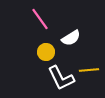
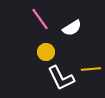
white semicircle: moved 1 px right, 10 px up
yellow line: moved 2 px right, 1 px up
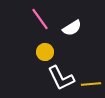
yellow circle: moved 1 px left
yellow line: moved 15 px down
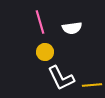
pink line: moved 3 px down; rotated 20 degrees clockwise
white semicircle: rotated 24 degrees clockwise
yellow line: moved 1 px right, 1 px down
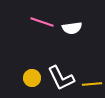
pink line: moved 2 px right; rotated 55 degrees counterclockwise
yellow circle: moved 13 px left, 26 px down
yellow line: moved 1 px up
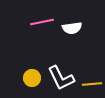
pink line: rotated 30 degrees counterclockwise
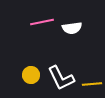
yellow circle: moved 1 px left, 3 px up
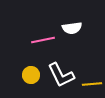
pink line: moved 1 px right, 18 px down
white L-shape: moved 3 px up
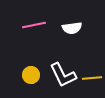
pink line: moved 9 px left, 15 px up
white L-shape: moved 2 px right
yellow line: moved 6 px up
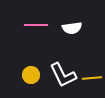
pink line: moved 2 px right; rotated 10 degrees clockwise
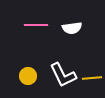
yellow circle: moved 3 px left, 1 px down
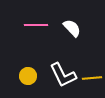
white semicircle: rotated 126 degrees counterclockwise
